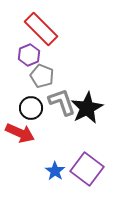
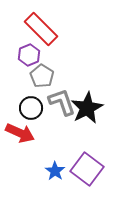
gray pentagon: rotated 10 degrees clockwise
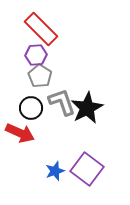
purple hexagon: moved 7 px right; rotated 20 degrees clockwise
gray pentagon: moved 2 px left
blue star: rotated 18 degrees clockwise
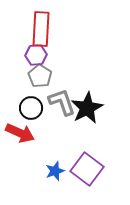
red rectangle: rotated 48 degrees clockwise
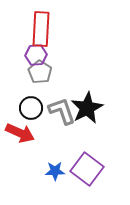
gray pentagon: moved 4 px up
gray L-shape: moved 9 px down
blue star: rotated 18 degrees clockwise
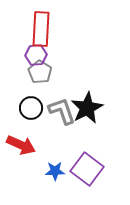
red arrow: moved 1 px right, 12 px down
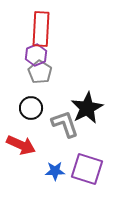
purple hexagon: rotated 20 degrees counterclockwise
gray L-shape: moved 3 px right, 13 px down
purple square: rotated 20 degrees counterclockwise
